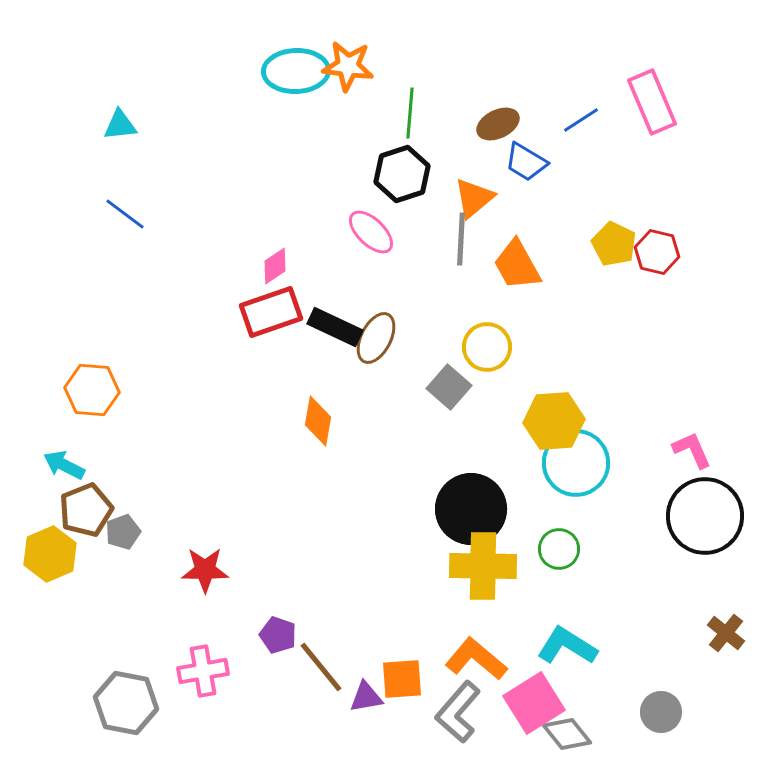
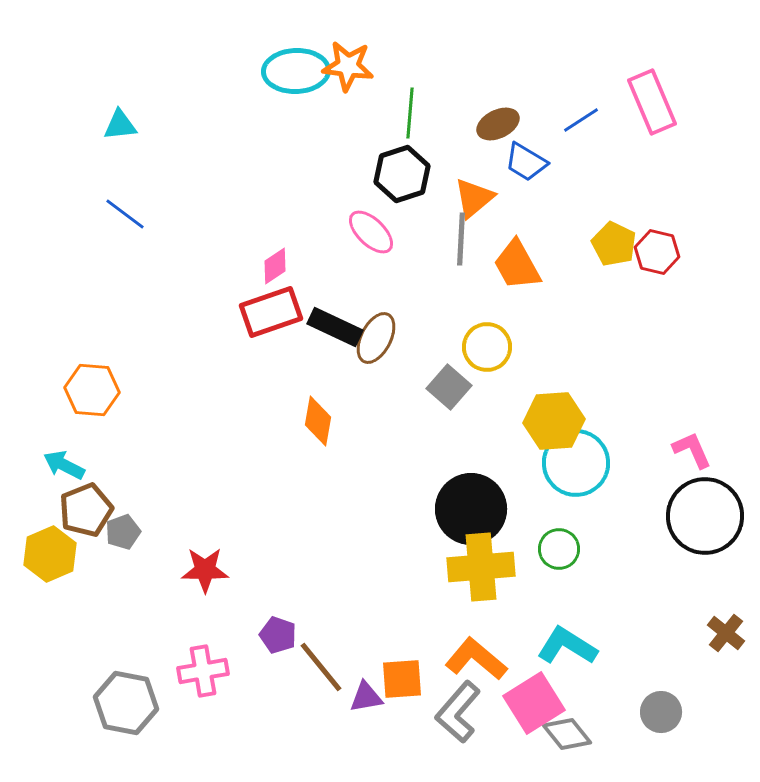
yellow cross at (483, 566): moved 2 px left, 1 px down; rotated 6 degrees counterclockwise
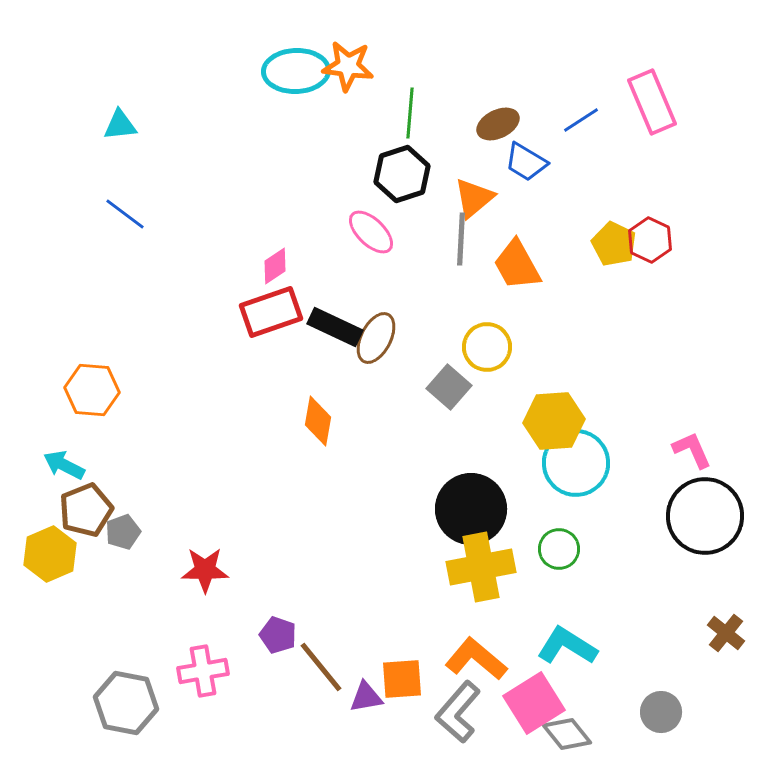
red hexagon at (657, 252): moved 7 px left, 12 px up; rotated 12 degrees clockwise
yellow cross at (481, 567): rotated 6 degrees counterclockwise
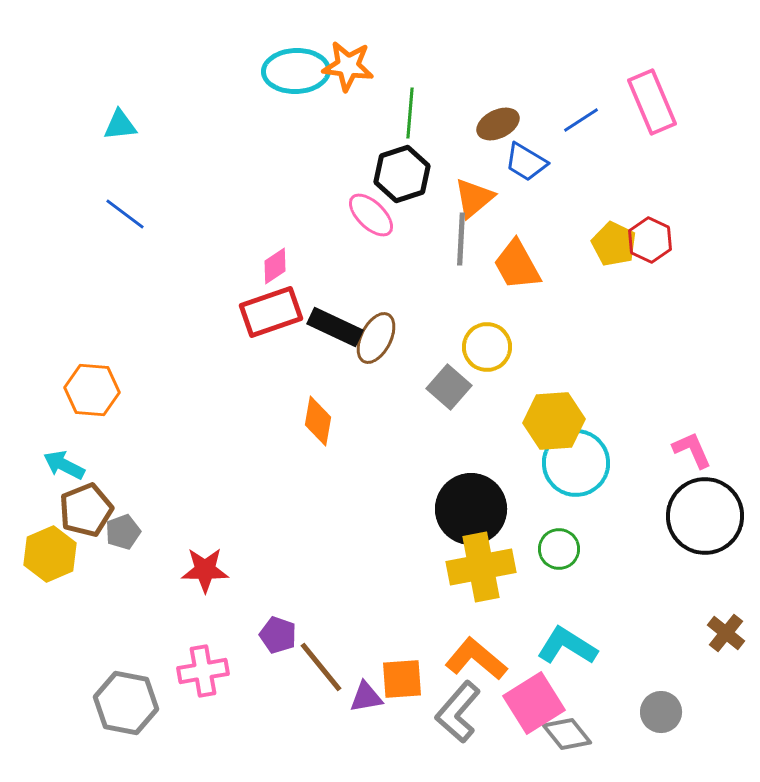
pink ellipse at (371, 232): moved 17 px up
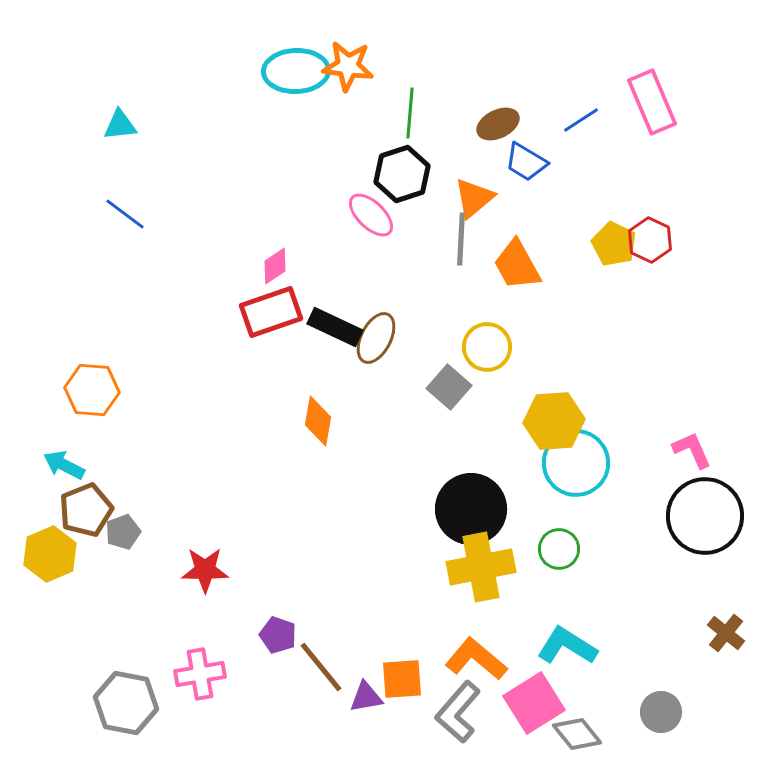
pink cross at (203, 671): moved 3 px left, 3 px down
gray diamond at (567, 734): moved 10 px right
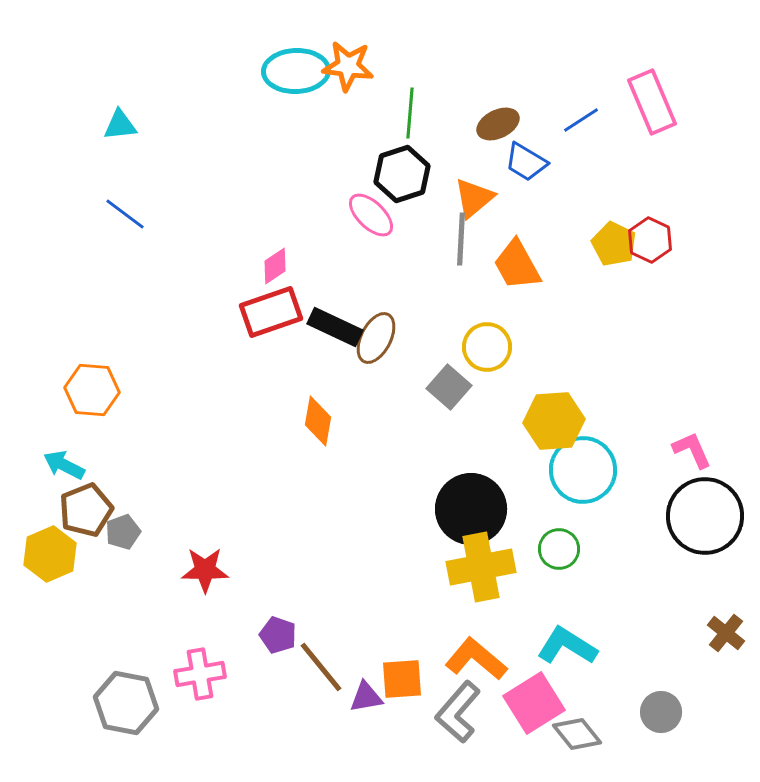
cyan circle at (576, 463): moved 7 px right, 7 px down
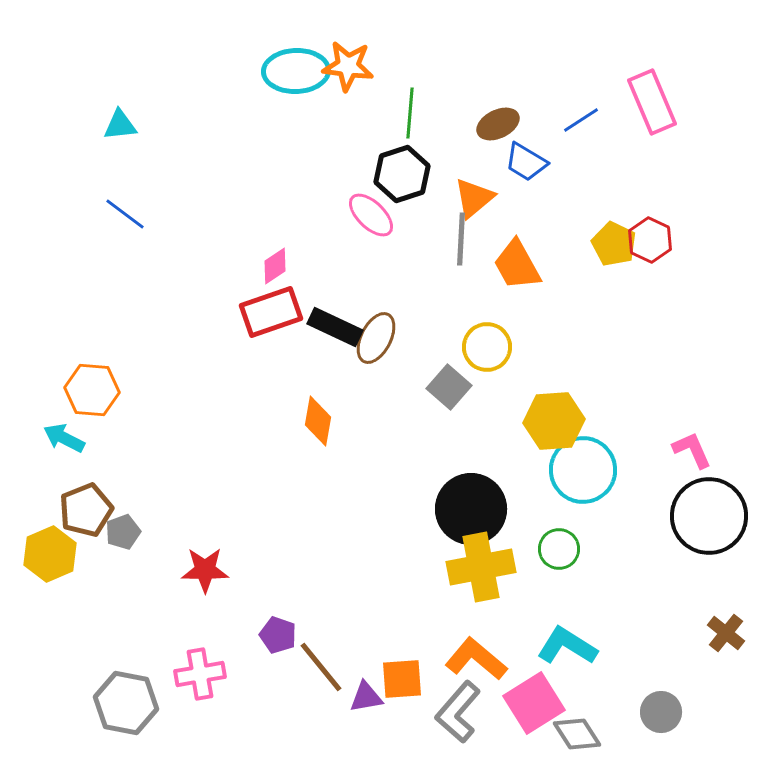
cyan arrow at (64, 465): moved 27 px up
black circle at (705, 516): moved 4 px right
gray diamond at (577, 734): rotated 6 degrees clockwise
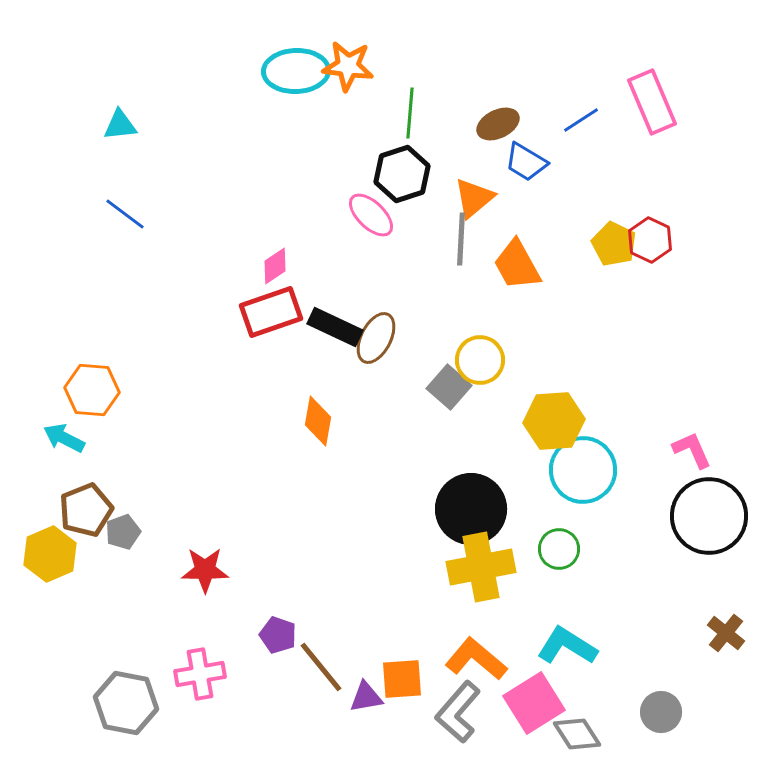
yellow circle at (487, 347): moved 7 px left, 13 px down
